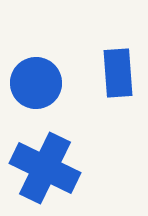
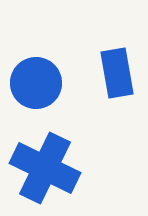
blue rectangle: moved 1 px left; rotated 6 degrees counterclockwise
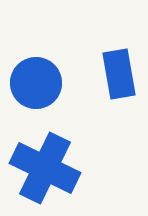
blue rectangle: moved 2 px right, 1 px down
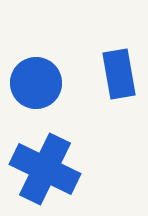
blue cross: moved 1 px down
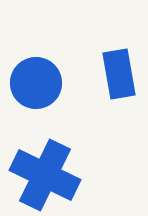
blue cross: moved 6 px down
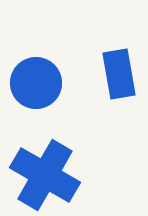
blue cross: rotated 4 degrees clockwise
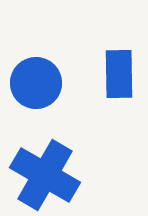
blue rectangle: rotated 9 degrees clockwise
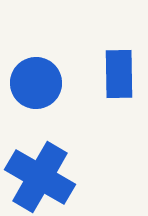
blue cross: moved 5 px left, 2 px down
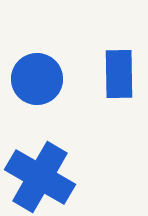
blue circle: moved 1 px right, 4 px up
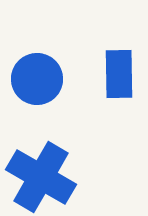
blue cross: moved 1 px right
